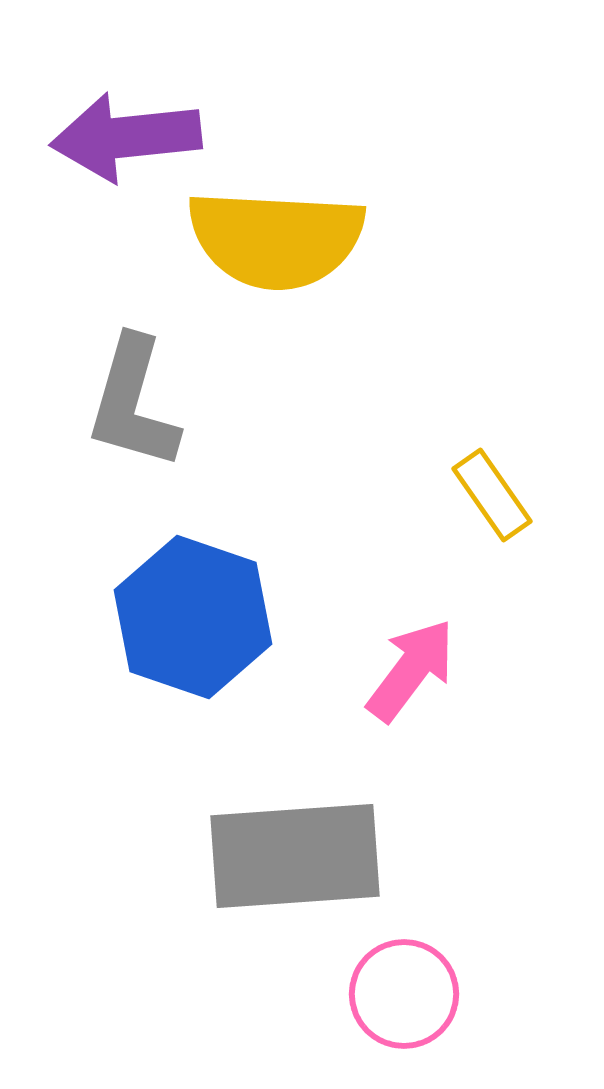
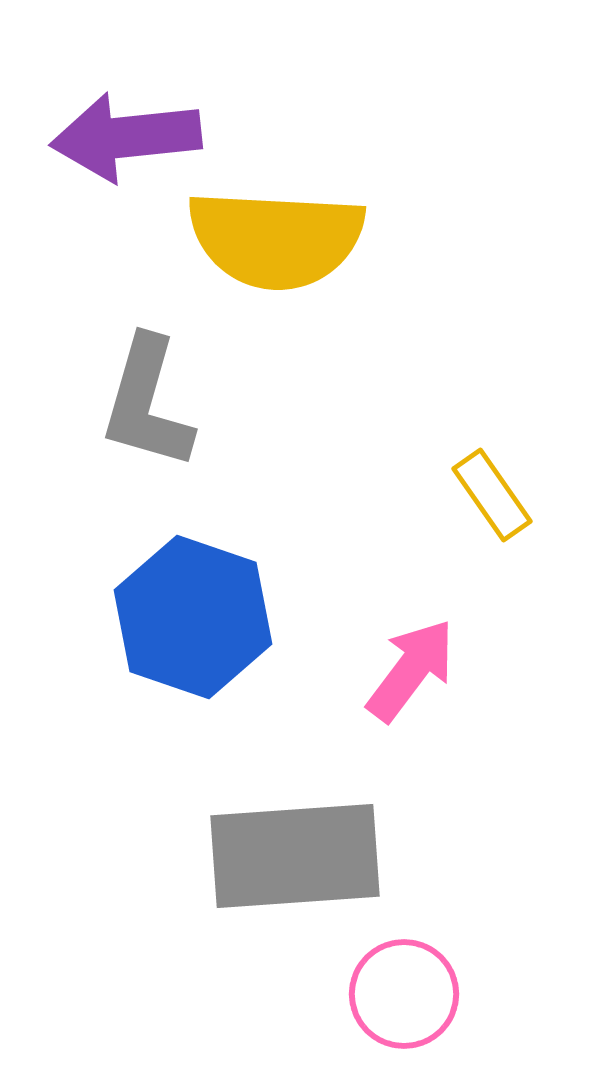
gray L-shape: moved 14 px right
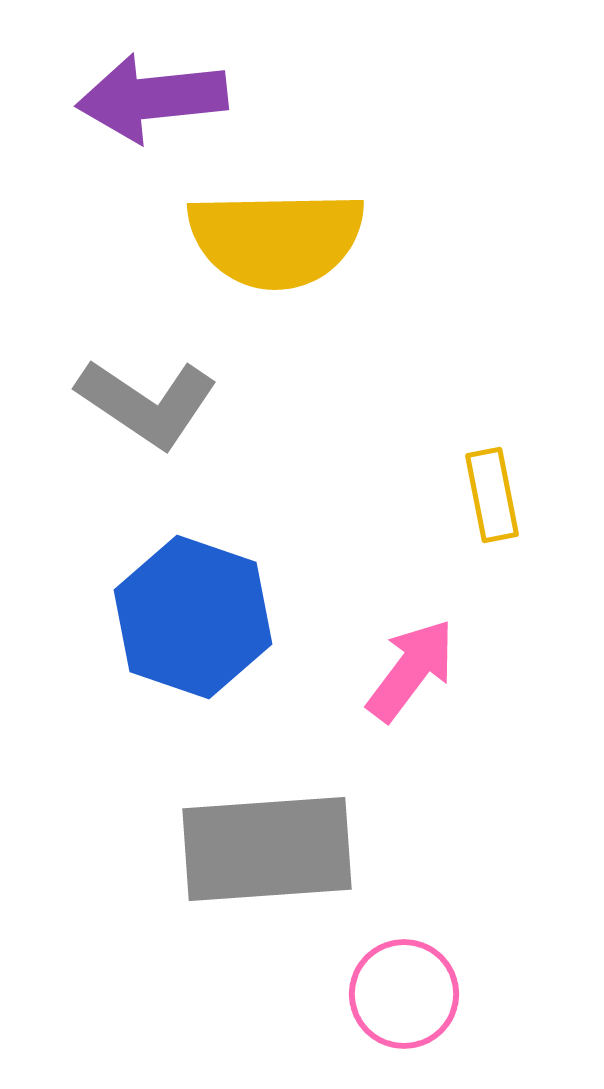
purple arrow: moved 26 px right, 39 px up
yellow semicircle: rotated 4 degrees counterclockwise
gray L-shape: rotated 72 degrees counterclockwise
yellow rectangle: rotated 24 degrees clockwise
gray rectangle: moved 28 px left, 7 px up
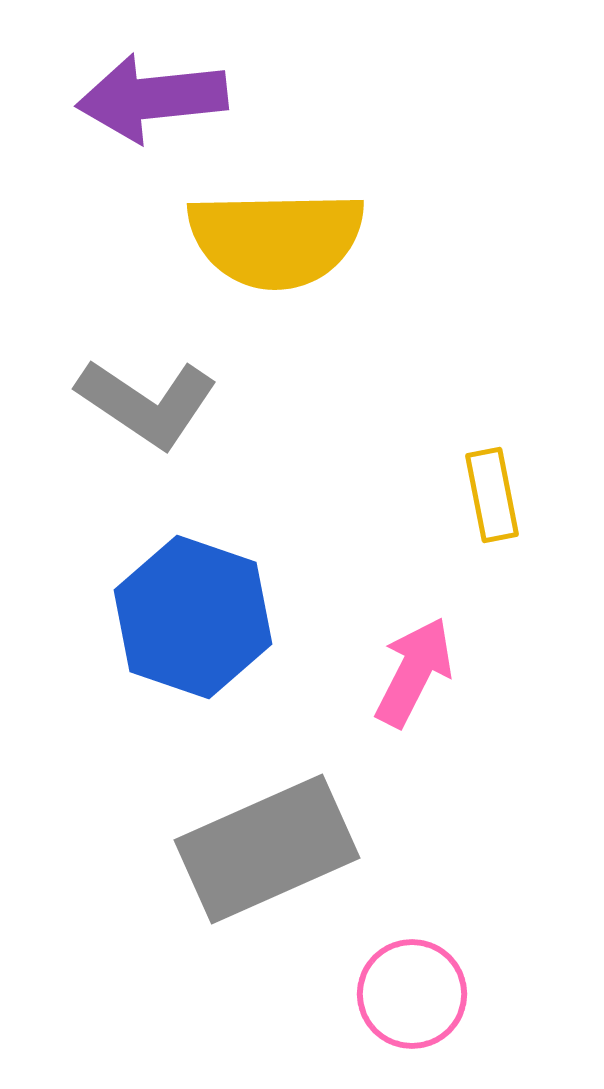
pink arrow: moved 3 px right, 2 px down; rotated 10 degrees counterclockwise
gray rectangle: rotated 20 degrees counterclockwise
pink circle: moved 8 px right
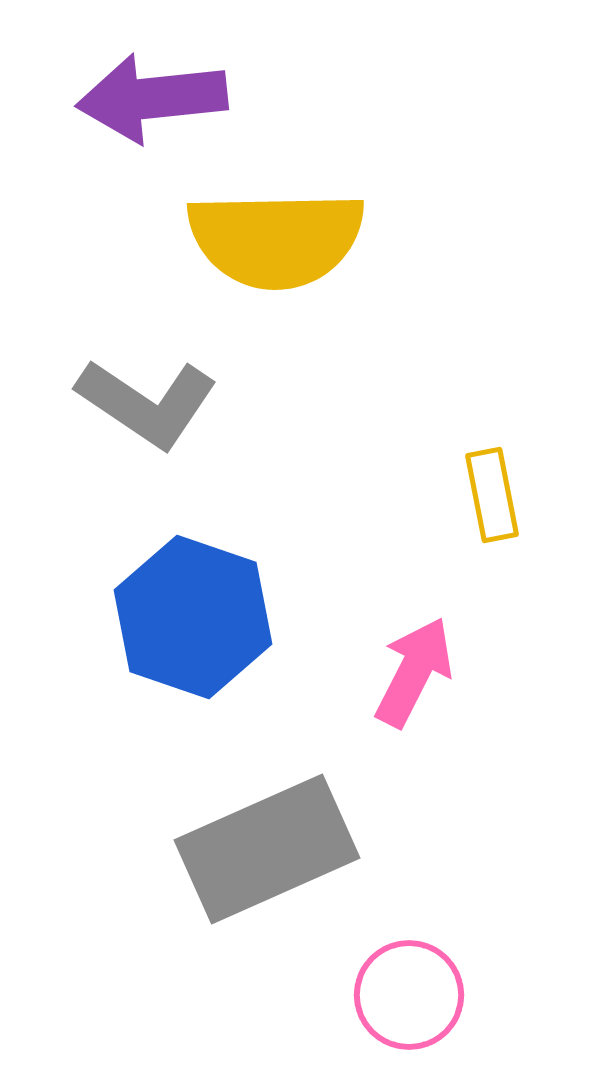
pink circle: moved 3 px left, 1 px down
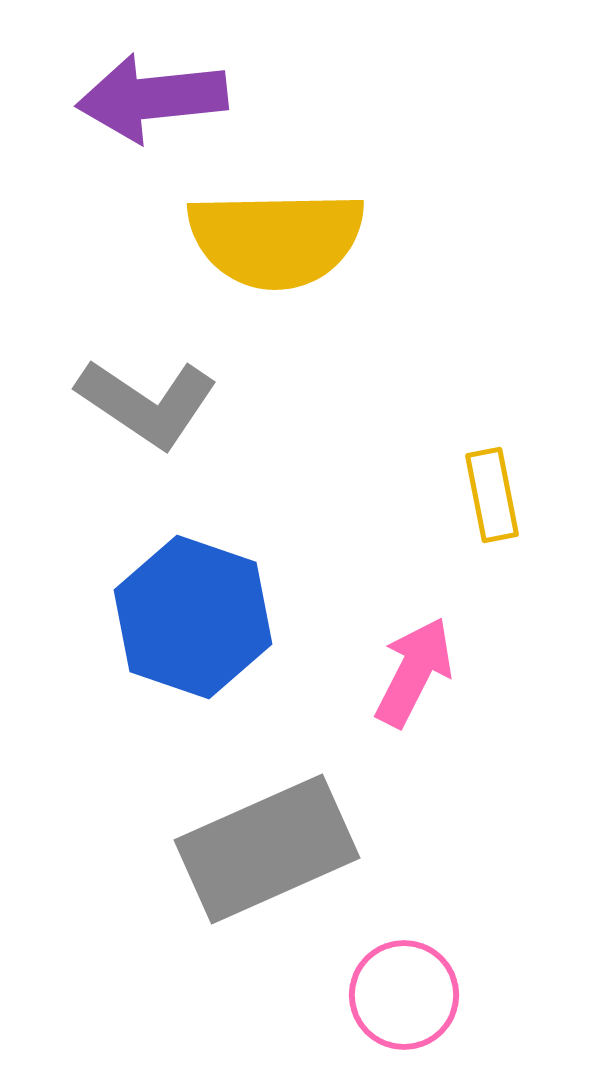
pink circle: moved 5 px left
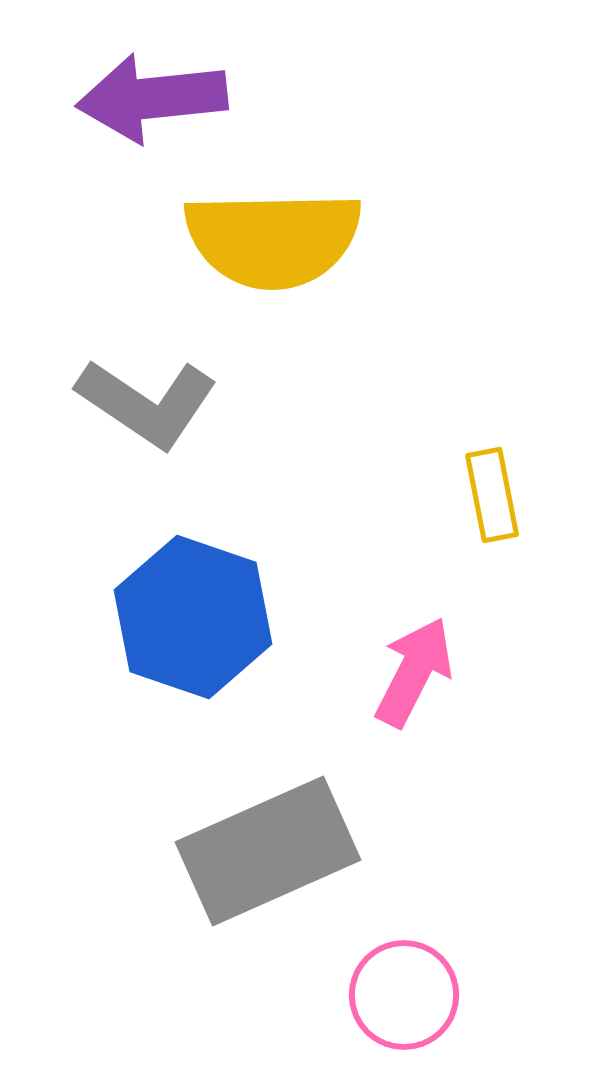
yellow semicircle: moved 3 px left
gray rectangle: moved 1 px right, 2 px down
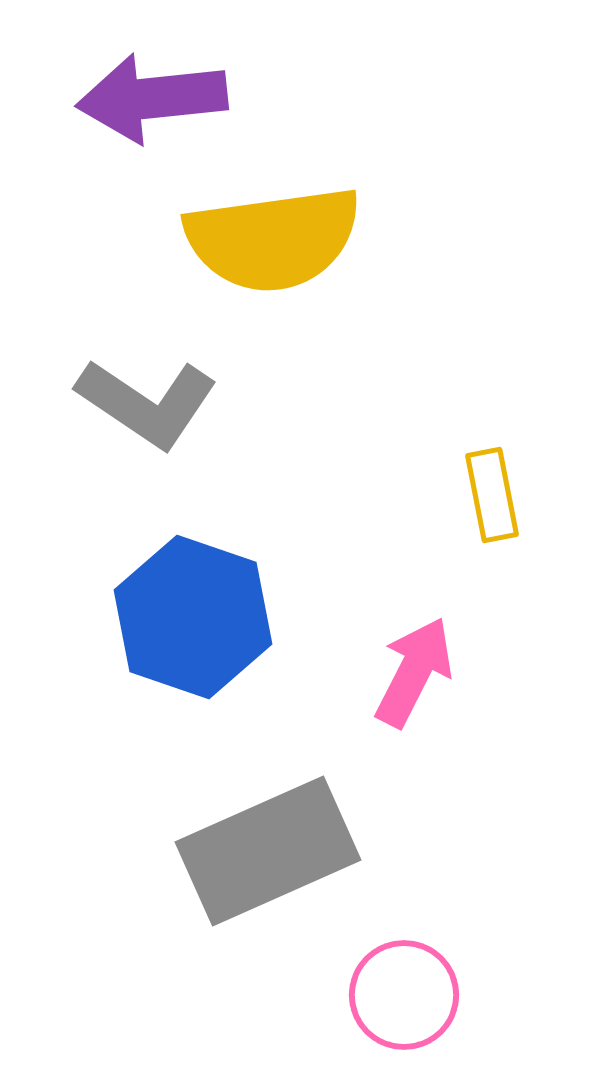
yellow semicircle: rotated 7 degrees counterclockwise
